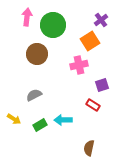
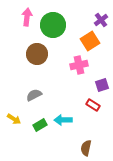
brown semicircle: moved 3 px left
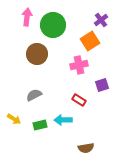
red rectangle: moved 14 px left, 5 px up
green rectangle: rotated 16 degrees clockwise
brown semicircle: rotated 112 degrees counterclockwise
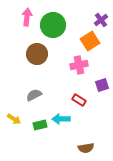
cyan arrow: moved 2 px left, 1 px up
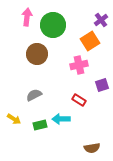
brown semicircle: moved 6 px right
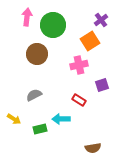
green rectangle: moved 4 px down
brown semicircle: moved 1 px right
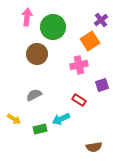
green circle: moved 2 px down
cyan arrow: rotated 24 degrees counterclockwise
brown semicircle: moved 1 px right, 1 px up
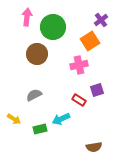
purple square: moved 5 px left, 5 px down
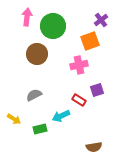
green circle: moved 1 px up
orange square: rotated 12 degrees clockwise
cyan arrow: moved 3 px up
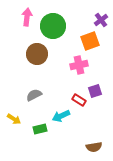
purple square: moved 2 px left, 1 px down
